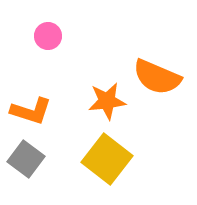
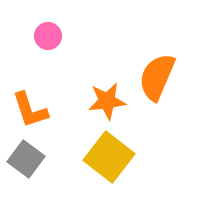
orange semicircle: rotated 90 degrees clockwise
orange L-shape: moved 1 px left, 1 px up; rotated 54 degrees clockwise
yellow square: moved 2 px right, 2 px up
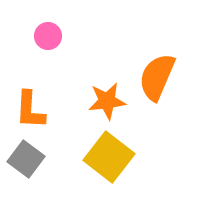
orange L-shape: rotated 21 degrees clockwise
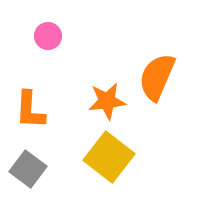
gray square: moved 2 px right, 10 px down
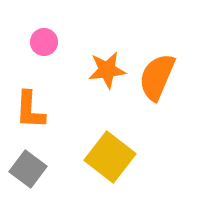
pink circle: moved 4 px left, 6 px down
orange star: moved 31 px up
yellow square: moved 1 px right
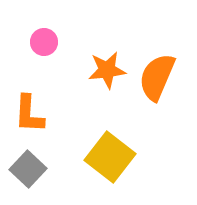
orange L-shape: moved 1 px left, 4 px down
gray square: rotated 6 degrees clockwise
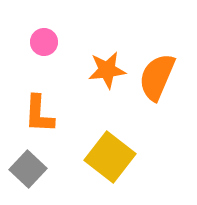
orange L-shape: moved 10 px right
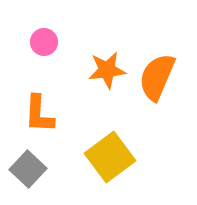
yellow square: rotated 15 degrees clockwise
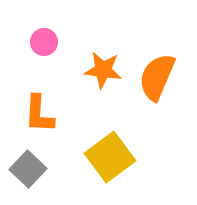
orange star: moved 4 px left; rotated 15 degrees clockwise
